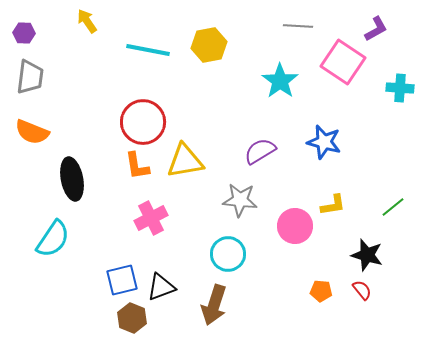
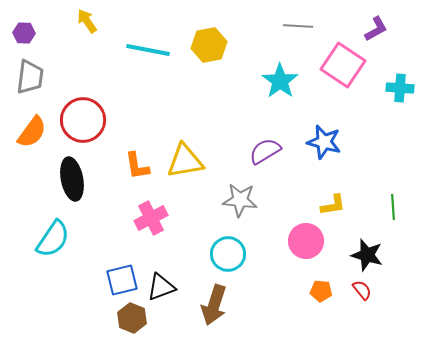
pink square: moved 3 px down
red circle: moved 60 px left, 2 px up
orange semicircle: rotated 76 degrees counterclockwise
purple semicircle: moved 5 px right
green line: rotated 55 degrees counterclockwise
pink circle: moved 11 px right, 15 px down
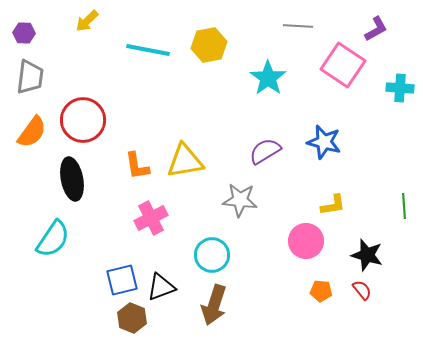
yellow arrow: rotated 100 degrees counterclockwise
cyan star: moved 12 px left, 3 px up
green line: moved 11 px right, 1 px up
cyan circle: moved 16 px left, 1 px down
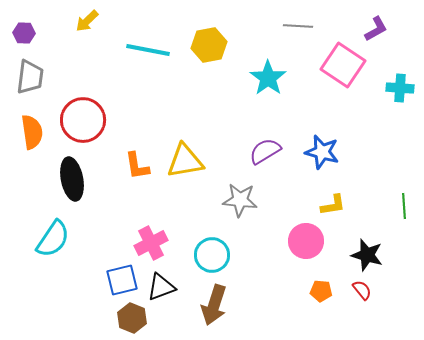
orange semicircle: rotated 44 degrees counterclockwise
blue star: moved 2 px left, 10 px down
pink cross: moved 25 px down
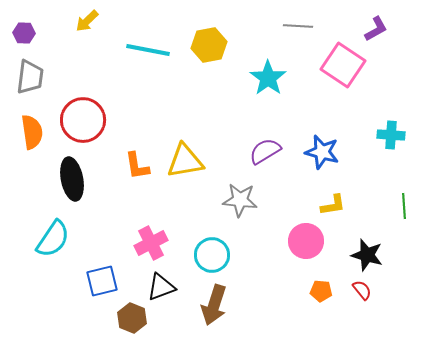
cyan cross: moved 9 px left, 47 px down
blue square: moved 20 px left, 1 px down
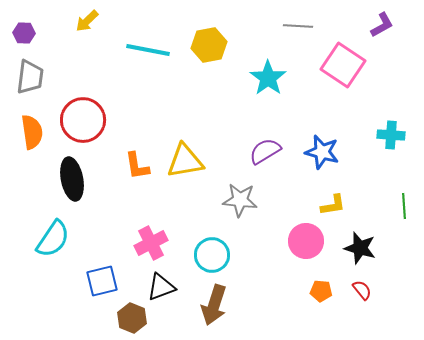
purple L-shape: moved 6 px right, 4 px up
black star: moved 7 px left, 7 px up
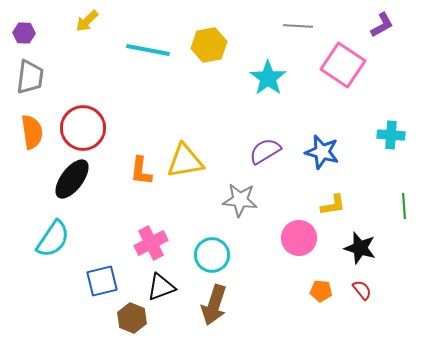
red circle: moved 8 px down
orange L-shape: moved 4 px right, 5 px down; rotated 16 degrees clockwise
black ellipse: rotated 48 degrees clockwise
pink circle: moved 7 px left, 3 px up
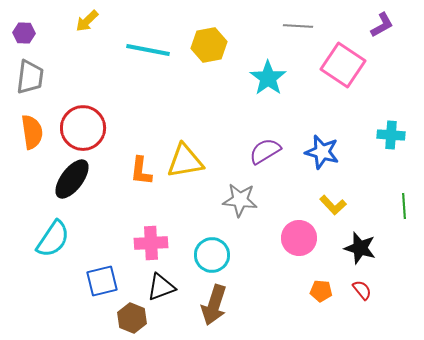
yellow L-shape: rotated 56 degrees clockwise
pink cross: rotated 24 degrees clockwise
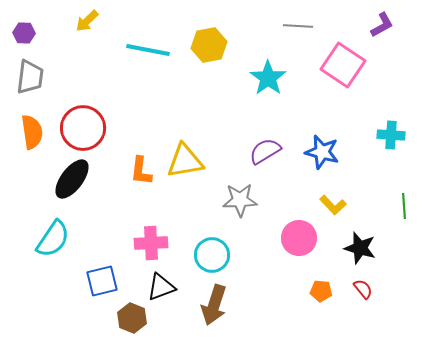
gray star: rotated 8 degrees counterclockwise
red semicircle: moved 1 px right, 1 px up
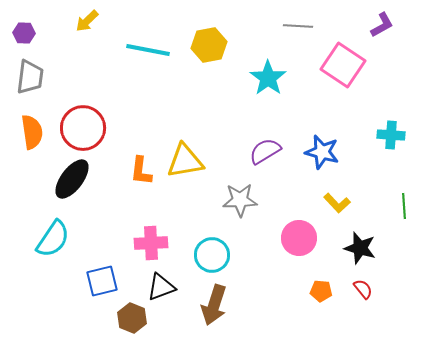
yellow L-shape: moved 4 px right, 2 px up
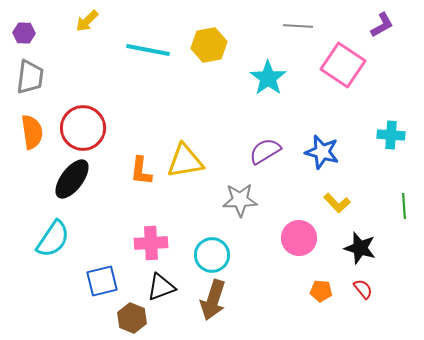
brown arrow: moved 1 px left, 5 px up
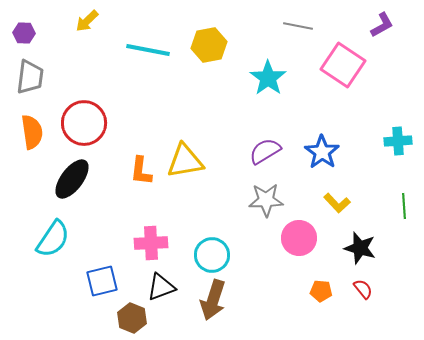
gray line: rotated 8 degrees clockwise
red circle: moved 1 px right, 5 px up
cyan cross: moved 7 px right, 6 px down; rotated 8 degrees counterclockwise
blue star: rotated 20 degrees clockwise
gray star: moved 26 px right
